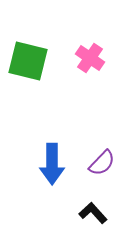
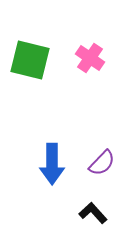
green square: moved 2 px right, 1 px up
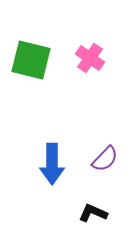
green square: moved 1 px right
purple semicircle: moved 3 px right, 4 px up
black L-shape: rotated 24 degrees counterclockwise
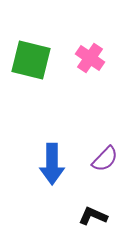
black L-shape: moved 3 px down
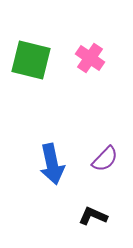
blue arrow: rotated 12 degrees counterclockwise
